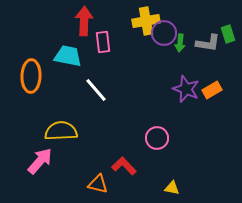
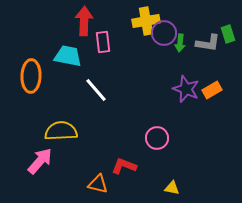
red L-shape: rotated 25 degrees counterclockwise
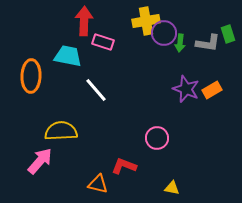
pink rectangle: rotated 65 degrees counterclockwise
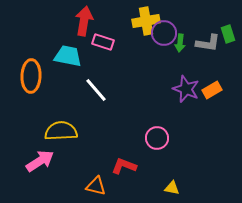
red arrow: rotated 8 degrees clockwise
pink arrow: rotated 16 degrees clockwise
orange triangle: moved 2 px left, 2 px down
